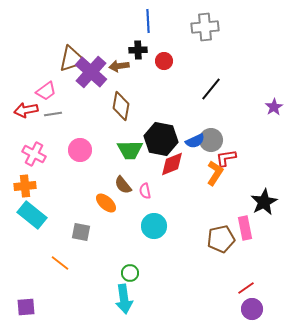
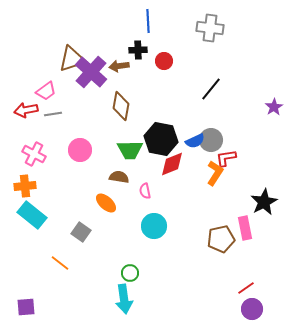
gray cross: moved 5 px right, 1 px down; rotated 12 degrees clockwise
brown semicircle: moved 4 px left, 8 px up; rotated 138 degrees clockwise
gray square: rotated 24 degrees clockwise
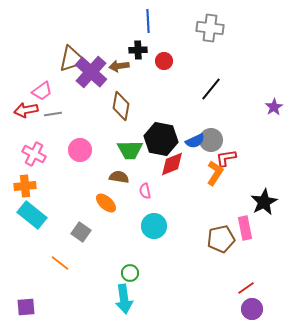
pink trapezoid: moved 4 px left
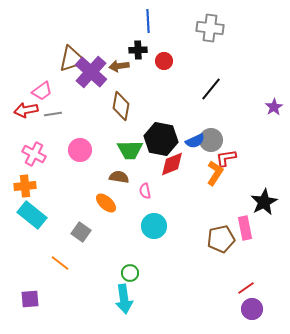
purple square: moved 4 px right, 8 px up
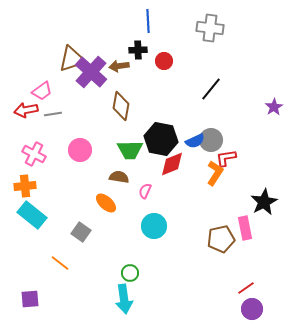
pink semicircle: rotated 35 degrees clockwise
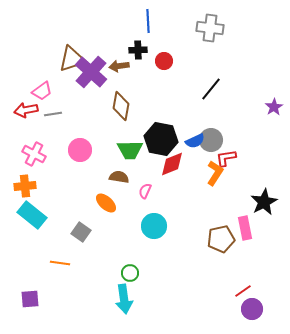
orange line: rotated 30 degrees counterclockwise
red line: moved 3 px left, 3 px down
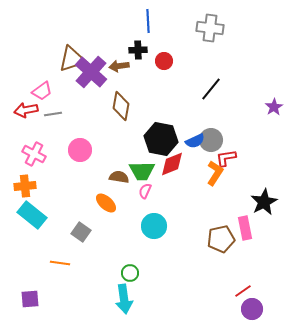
green trapezoid: moved 12 px right, 21 px down
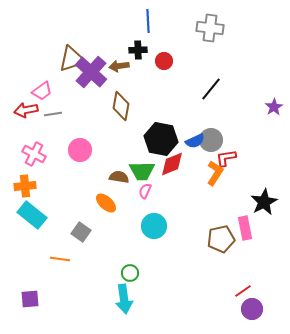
orange line: moved 4 px up
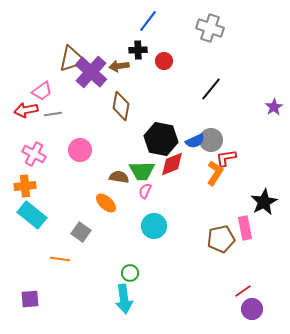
blue line: rotated 40 degrees clockwise
gray cross: rotated 12 degrees clockwise
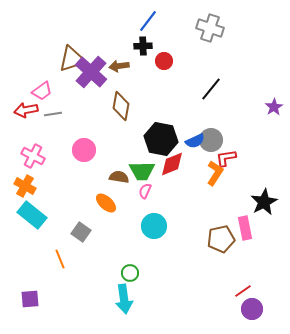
black cross: moved 5 px right, 4 px up
pink circle: moved 4 px right
pink cross: moved 1 px left, 2 px down
orange cross: rotated 35 degrees clockwise
orange line: rotated 60 degrees clockwise
